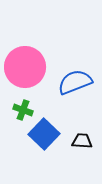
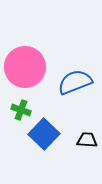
green cross: moved 2 px left
black trapezoid: moved 5 px right, 1 px up
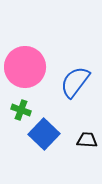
blue semicircle: rotated 32 degrees counterclockwise
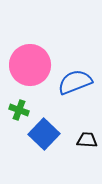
pink circle: moved 5 px right, 2 px up
blue semicircle: rotated 32 degrees clockwise
green cross: moved 2 px left
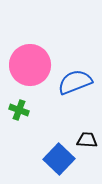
blue square: moved 15 px right, 25 px down
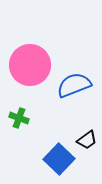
blue semicircle: moved 1 px left, 3 px down
green cross: moved 8 px down
black trapezoid: rotated 140 degrees clockwise
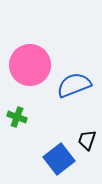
green cross: moved 2 px left, 1 px up
black trapezoid: rotated 145 degrees clockwise
blue square: rotated 8 degrees clockwise
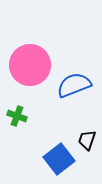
green cross: moved 1 px up
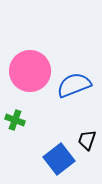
pink circle: moved 6 px down
green cross: moved 2 px left, 4 px down
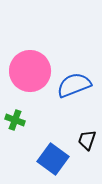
blue square: moved 6 px left; rotated 16 degrees counterclockwise
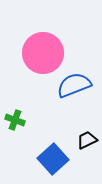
pink circle: moved 13 px right, 18 px up
black trapezoid: rotated 45 degrees clockwise
blue square: rotated 12 degrees clockwise
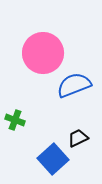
black trapezoid: moved 9 px left, 2 px up
